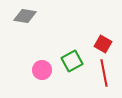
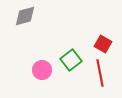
gray diamond: rotated 25 degrees counterclockwise
green square: moved 1 px left, 1 px up; rotated 10 degrees counterclockwise
red line: moved 4 px left
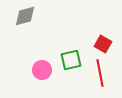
green square: rotated 25 degrees clockwise
